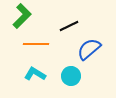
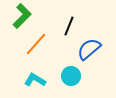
black line: rotated 42 degrees counterclockwise
orange line: rotated 50 degrees counterclockwise
cyan L-shape: moved 6 px down
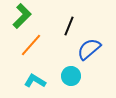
orange line: moved 5 px left, 1 px down
cyan L-shape: moved 1 px down
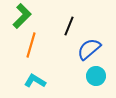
orange line: rotated 25 degrees counterclockwise
cyan circle: moved 25 px right
